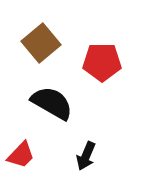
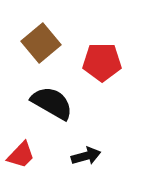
black arrow: rotated 128 degrees counterclockwise
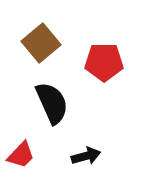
red pentagon: moved 2 px right
black semicircle: rotated 36 degrees clockwise
